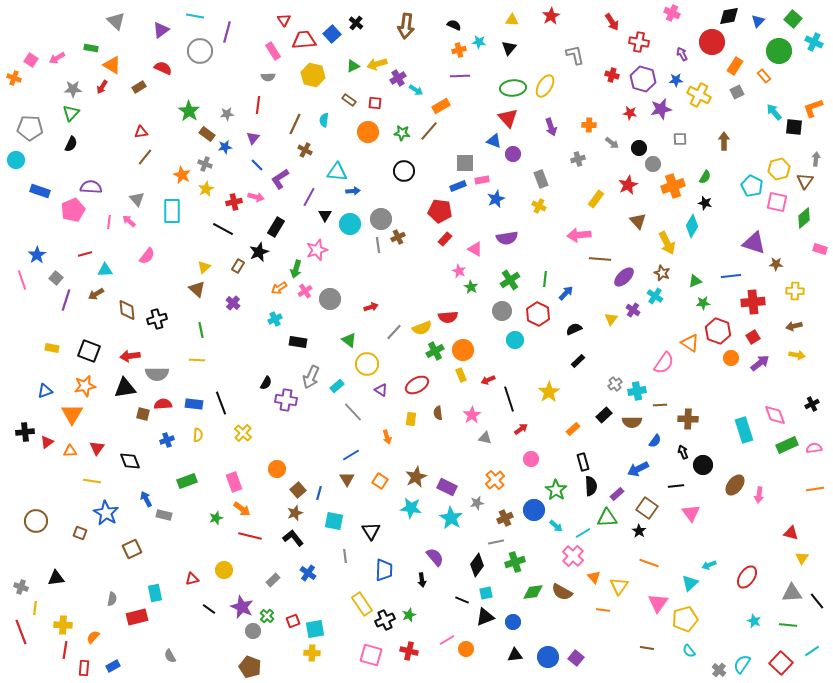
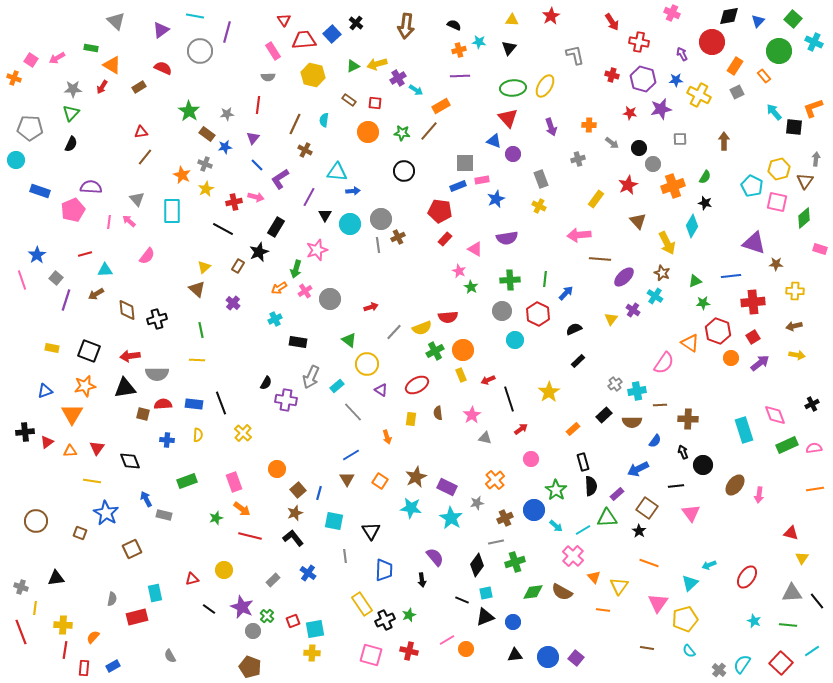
green cross at (510, 280): rotated 30 degrees clockwise
blue cross at (167, 440): rotated 24 degrees clockwise
cyan line at (583, 533): moved 3 px up
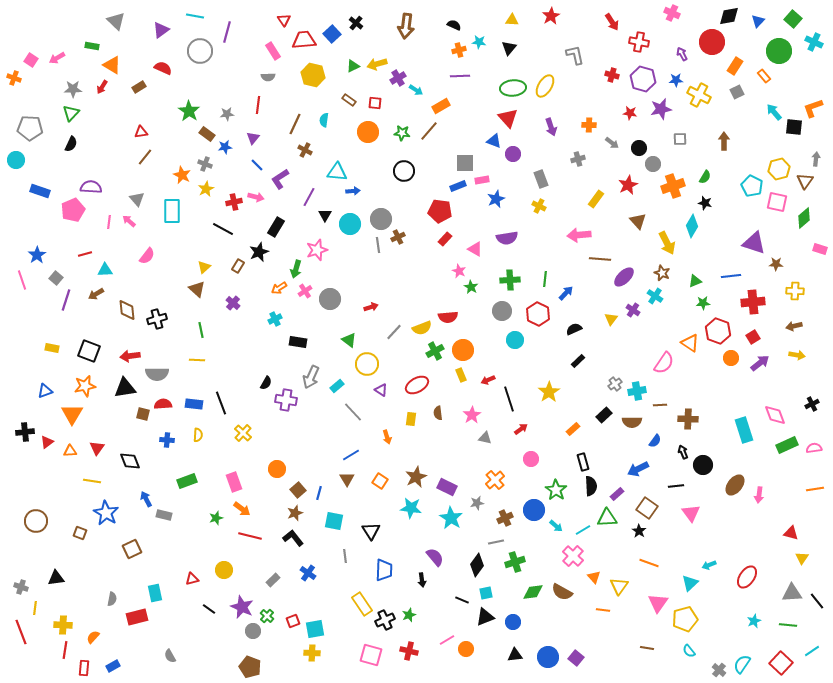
green rectangle at (91, 48): moved 1 px right, 2 px up
cyan star at (754, 621): rotated 24 degrees clockwise
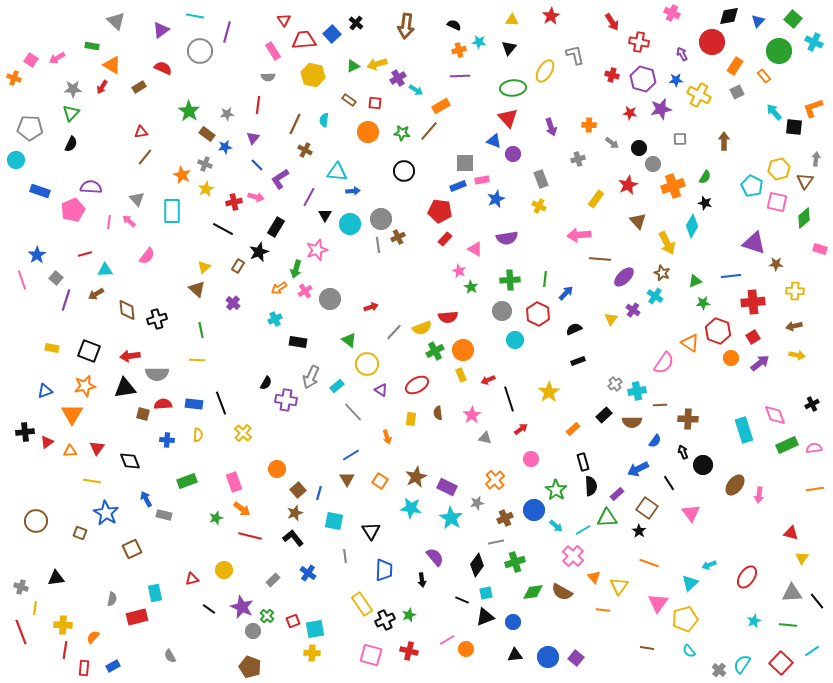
yellow ellipse at (545, 86): moved 15 px up
black rectangle at (578, 361): rotated 24 degrees clockwise
black line at (676, 486): moved 7 px left, 3 px up; rotated 63 degrees clockwise
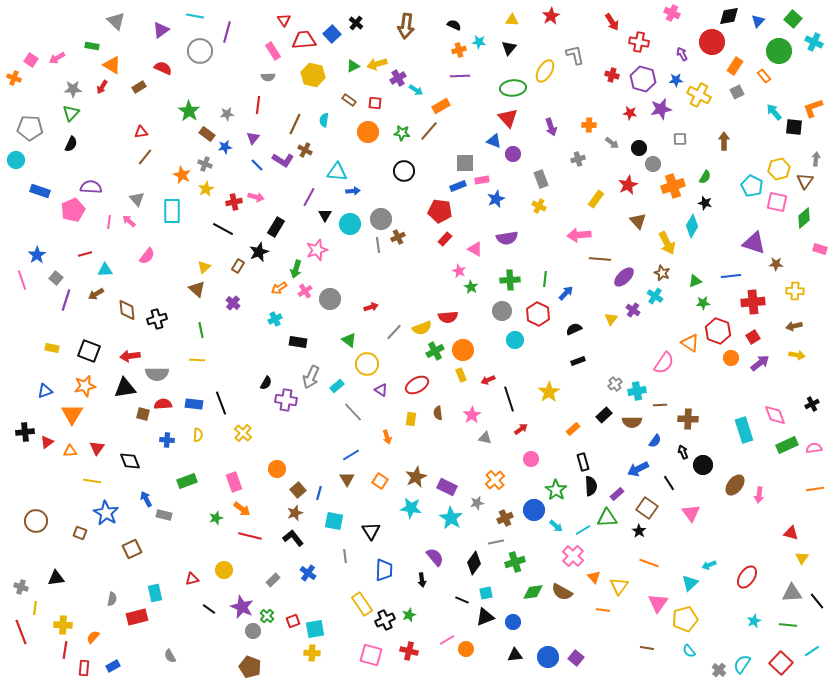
purple L-shape at (280, 179): moved 3 px right, 19 px up; rotated 115 degrees counterclockwise
black diamond at (477, 565): moved 3 px left, 2 px up
